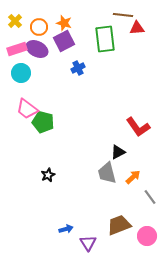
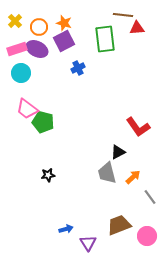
black star: rotated 16 degrees clockwise
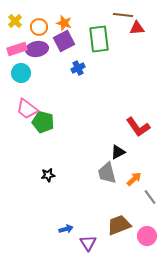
green rectangle: moved 6 px left
purple ellipse: rotated 35 degrees counterclockwise
orange arrow: moved 1 px right, 2 px down
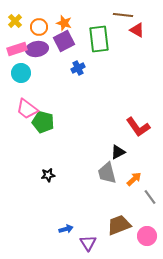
red triangle: moved 2 px down; rotated 35 degrees clockwise
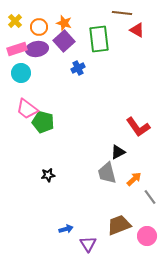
brown line: moved 1 px left, 2 px up
purple square: rotated 15 degrees counterclockwise
purple triangle: moved 1 px down
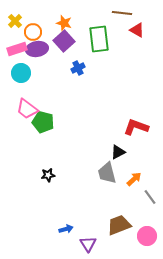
orange circle: moved 6 px left, 5 px down
red L-shape: moved 2 px left; rotated 145 degrees clockwise
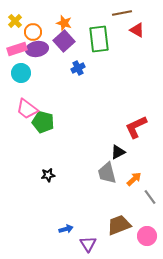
brown line: rotated 18 degrees counterclockwise
red L-shape: rotated 45 degrees counterclockwise
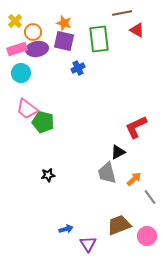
purple square: rotated 35 degrees counterclockwise
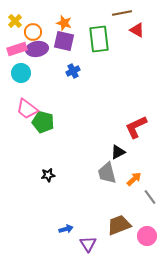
blue cross: moved 5 px left, 3 px down
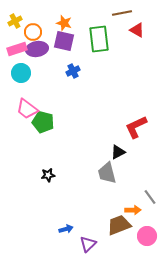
yellow cross: rotated 16 degrees clockwise
orange arrow: moved 1 px left, 31 px down; rotated 42 degrees clockwise
purple triangle: rotated 18 degrees clockwise
